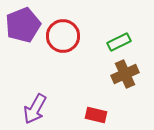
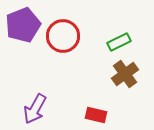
brown cross: rotated 12 degrees counterclockwise
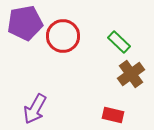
purple pentagon: moved 2 px right, 2 px up; rotated 12 degrees clockwise
green rectangle: rotated 70 degrees clockwise
brown cross: moved 6 px right
red rectangle: moved 17 px right
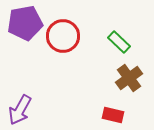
brown cross: moved 2 px left, 4 px down
purple arrow: moved 15 px left, 1 px down
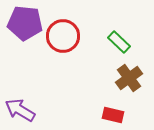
purple pentagon: rotated 16 degrees clockwise
purple arrow: rotated 92 degrees clockwise
